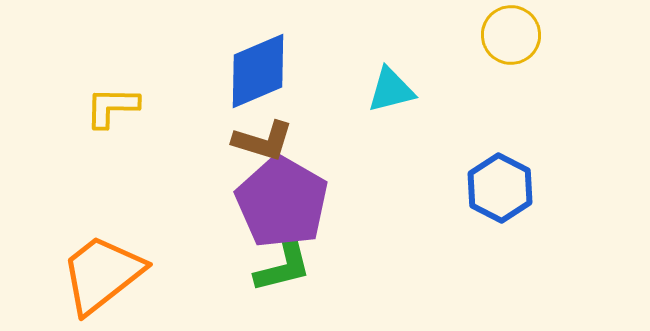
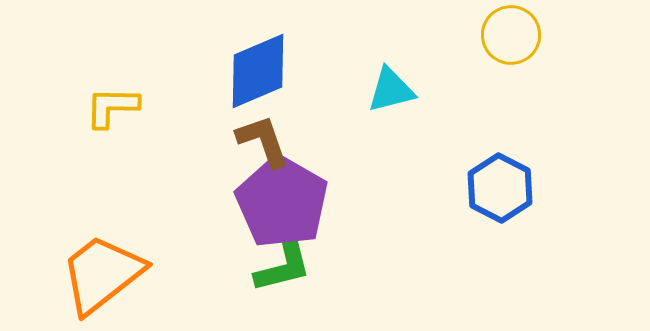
brown L-shape: rotated 126 degrees counterclockwise
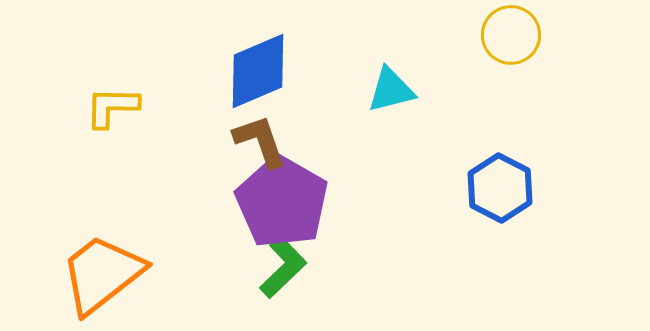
brown L-shape: moved 3 px left
green L-shape: rotated 30 degrees counterclockwise
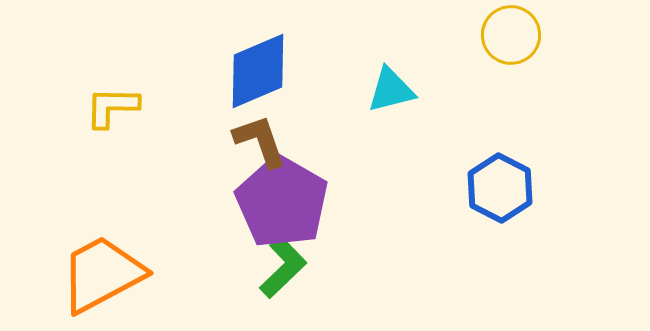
orange trapezoid: rotated 10 degrees clockwise
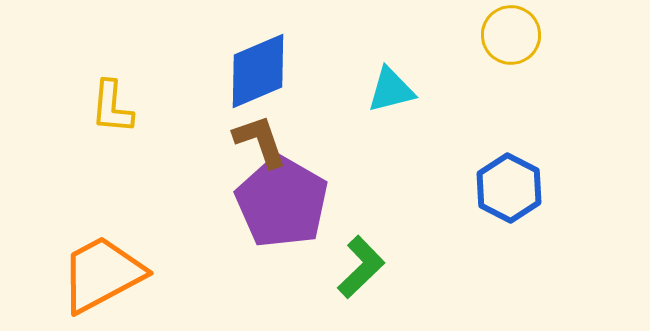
yellow L-shape: rotated 86 degrees counterclockwise
blue hexagon: moved 9 px right
green L-shape: moved 78 px right
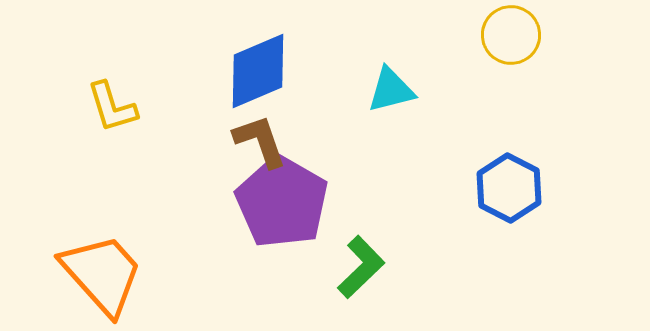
yellow L-shape: rotated 22 degrees counterclockwise
orange trapezoid: rotated 76 degrees clockwise
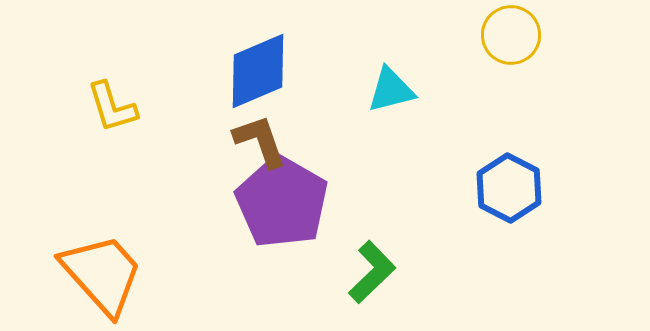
green L-shape: moved 11 px right, 5 px down
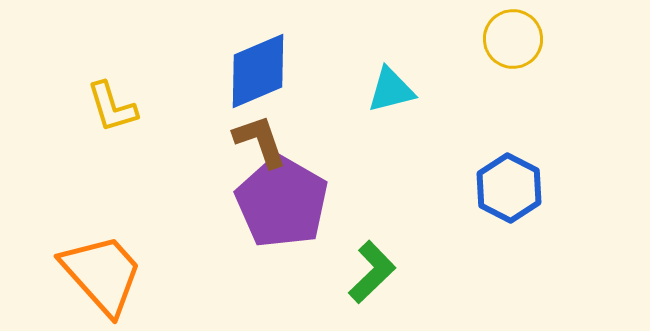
yellow circle: moved 2 px right, 4 px down
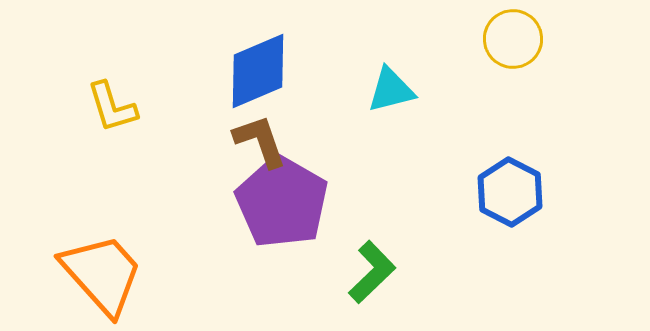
blue hexagon: moved 1 px right, 4 px down
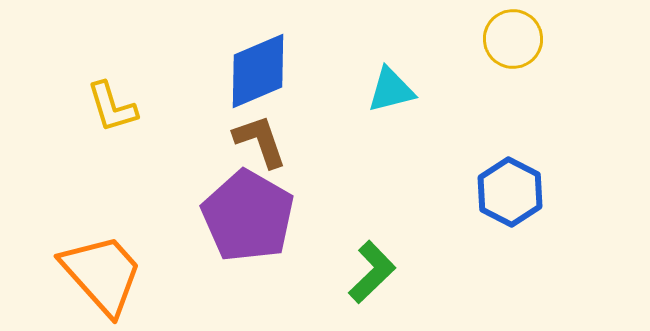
purple pentagon: moved 34 px left, 14 px down
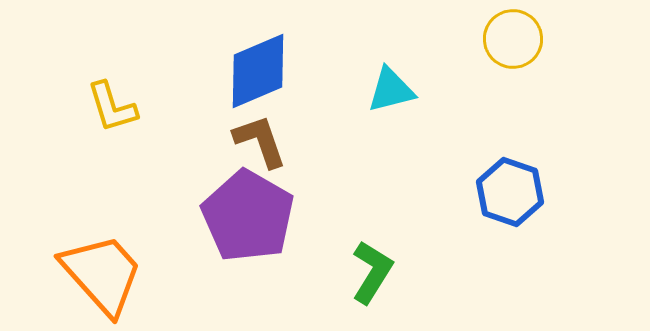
blue hexagon: rotated 8 degrees counterclockwise
green L-shape: rotated 14 degrees counterclockwise
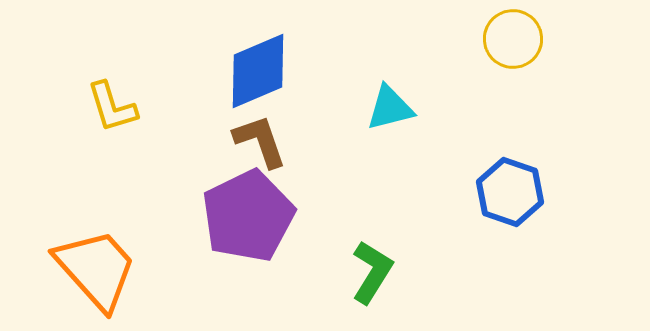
cyan triangle: moved 1 px left, 18 px down
purple pentagon: rotated 16 degrees clockwise
orange trapezoid: moved 6 px left, 5 px up
